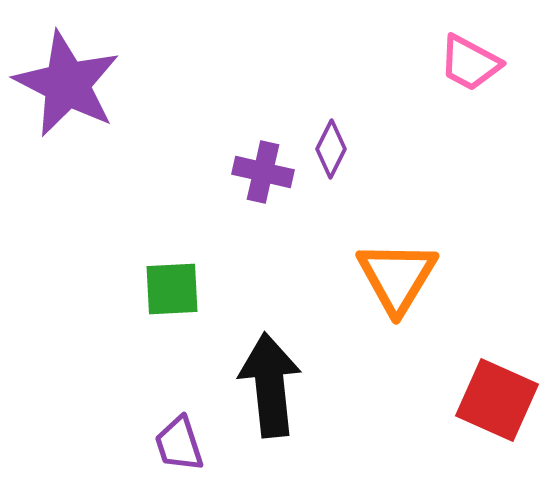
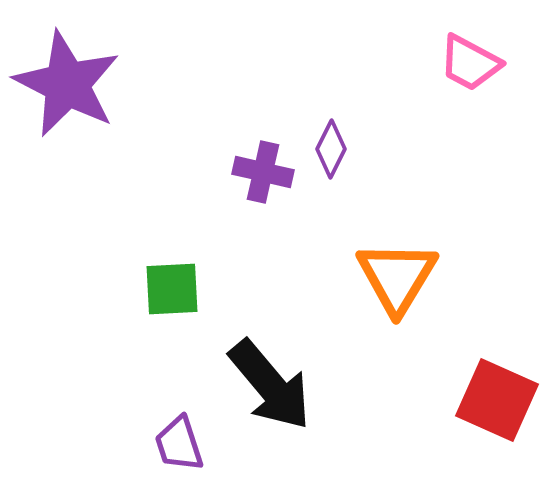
black arrow: rotated 146 degrees clockwise
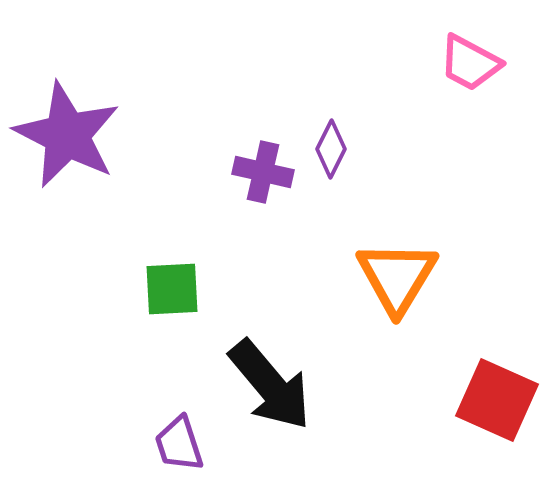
purple star: moved 51 px down
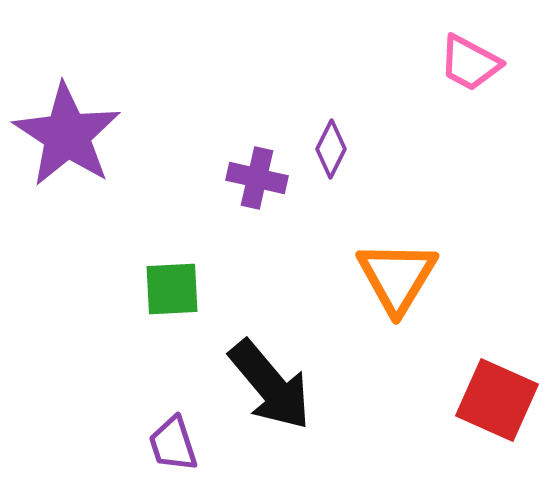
purple star: rotated 6 degrees clockwise
purple cross: moved 6 px left, 6 px down
purple trapezoid: moved 6 px left
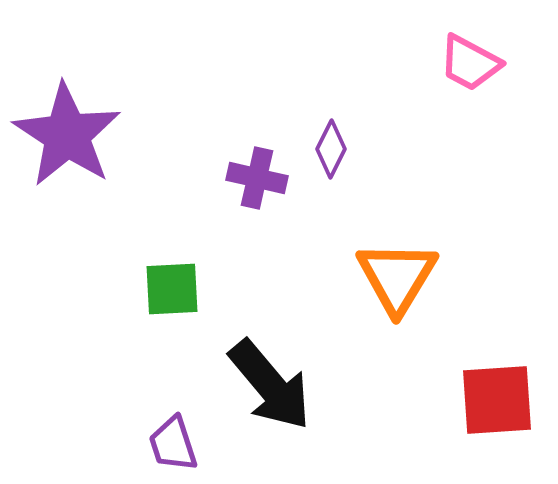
red square: rotated 28 degrees counterclockwise
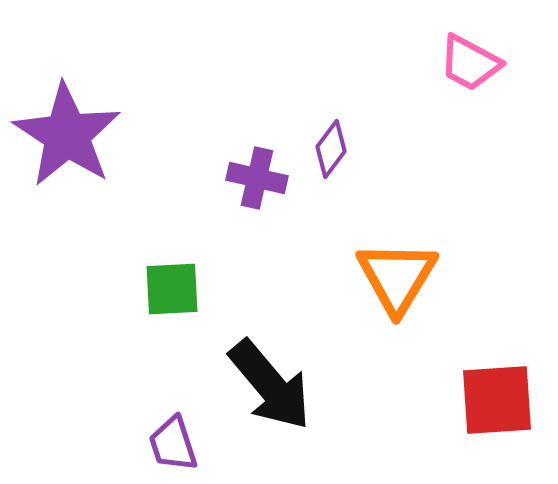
purple diamond: rotated 10 degrees clockwise
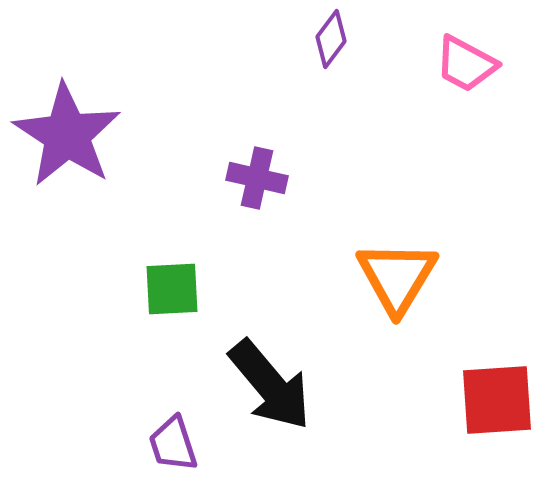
pink trapezoid: moved 4 px left, 1 px down
purple diamond: moved 110 px up
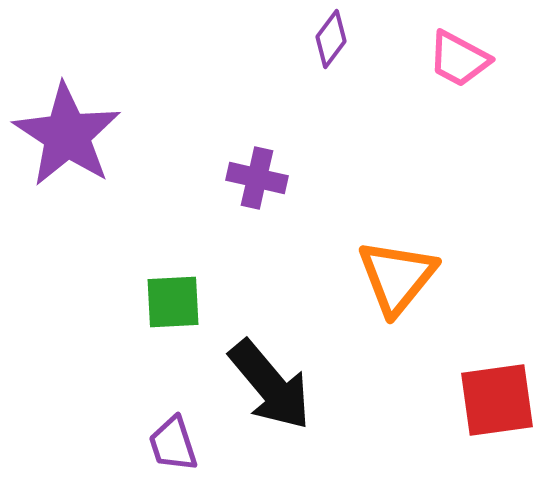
pink trapezoid: moved 7 px left, 5 px up
orange triangle: rotated 8 degrees clockwise
green square: moved 1 px right, 13 px down
red square: rotated 4 degrees counterclockwise
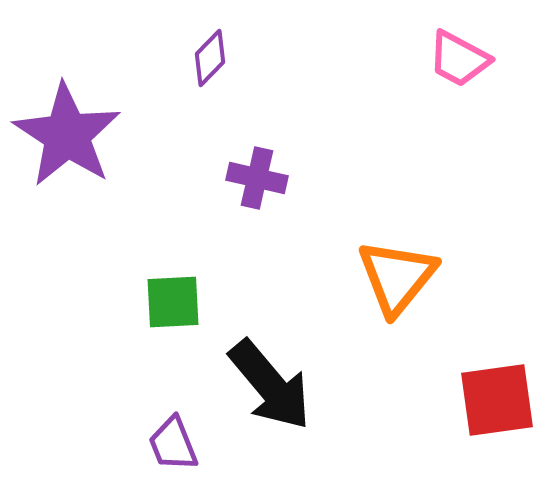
purple diamond: moved 121 px left, 19 px down; rotated 8 degrees clockwise
purple trapezoid: rotated 4 degrees counterclockwise
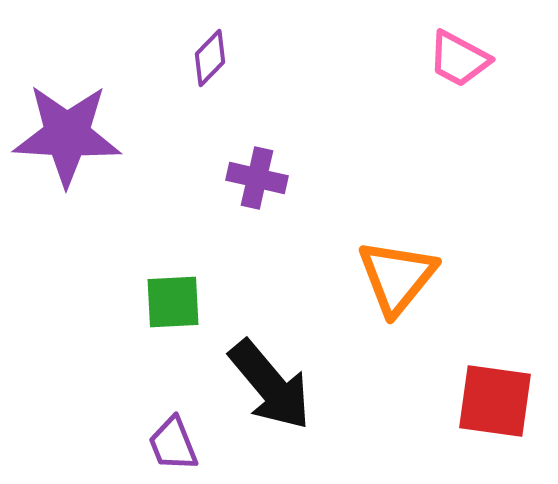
purple star: rotated 30 degrees counterclockwise
red square: moved 2 px left, 1 px down; rotated 16 degrees clockwise
